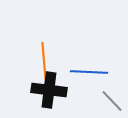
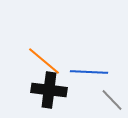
orange line: rotated 45 degrees counterclockwise
gray line: moved 1 px up
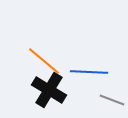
black cross: rotated 24 degrees clockwise
gray line: rotated 25 degrees counterclockwise
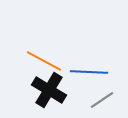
orange line: rotated 12 degrees counterclockwise
gray line: moved 10 px left; rotated 55 degrees counterclockwise
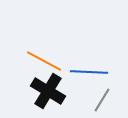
black cross: moved 1 px left, 1 px down
gray line: rotated 25 degrees counterclockwise
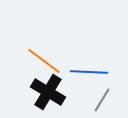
orange line: rotated 9 degrees clockwise
black cross: moved 1 px down
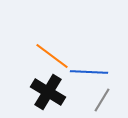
orange line: moved 8 px right, 5 px up
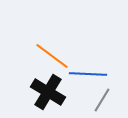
blue line: moved 1 px left, 2 px down
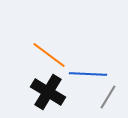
orange line: moved 3 px left, 1 px up
gray line: moved 6 px right, 3 px up
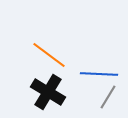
blue line: moved 11 px right
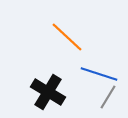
orange line: moved 18 px right, 18 px up; rotated 6 degrees clockwise
blue line: rotated 15 degrees clockwise
